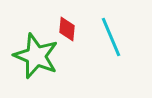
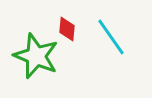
cyan line: rotated 12 degrees counterclockwise
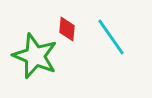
green star: moved 1 px left
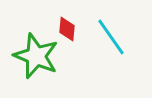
green star: moved 1 px right
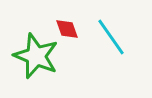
red diamond: rotated 25 degrees counterclockwise
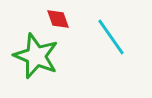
red diamond: moved 9 px left, 10 px up
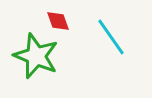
red diamond: moved 2 px down
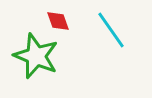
cyan line: moved 7 px up
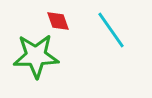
green star: rotated 24 degrees counterclockwise
